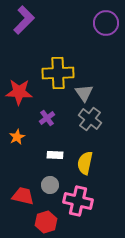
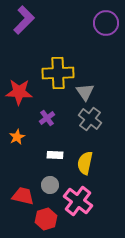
gray triangle: moved 1 px right, 1 px up
pink cross: rotated 24 degrees clockwise
red hexagon: moved 3 px up
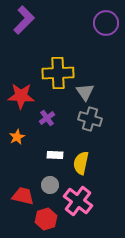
red star: moved 2 px right, 4 px down
gray cross: rotated 20 degrees counterclockwise
yellow semicircle: moved 4 px left
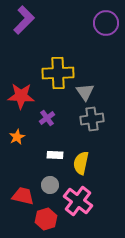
gray cross: moved 2 px right; rotated 25 degrees counterclockwise
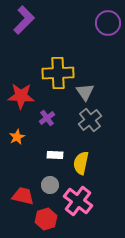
purple circle: moved 2 px right
gray cross: moved 2 px left, 1 px down; rotated 30 degrees counterclockwise
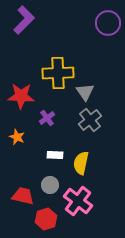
orange star: rotated 21 degrees counterclockwise
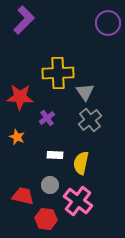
red star: moved 1 px left, 1 px down
red hexagon: rotated 25 degrees clockwise
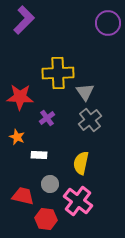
white rectangle: moved 16 px left
gray circle: moved 1 px up
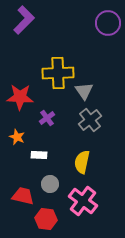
gray triangle: moved 1 px left, 1 px up
yellow semicircle: moved 1 px right, 1 px up
pink cross: moved 5 px right
